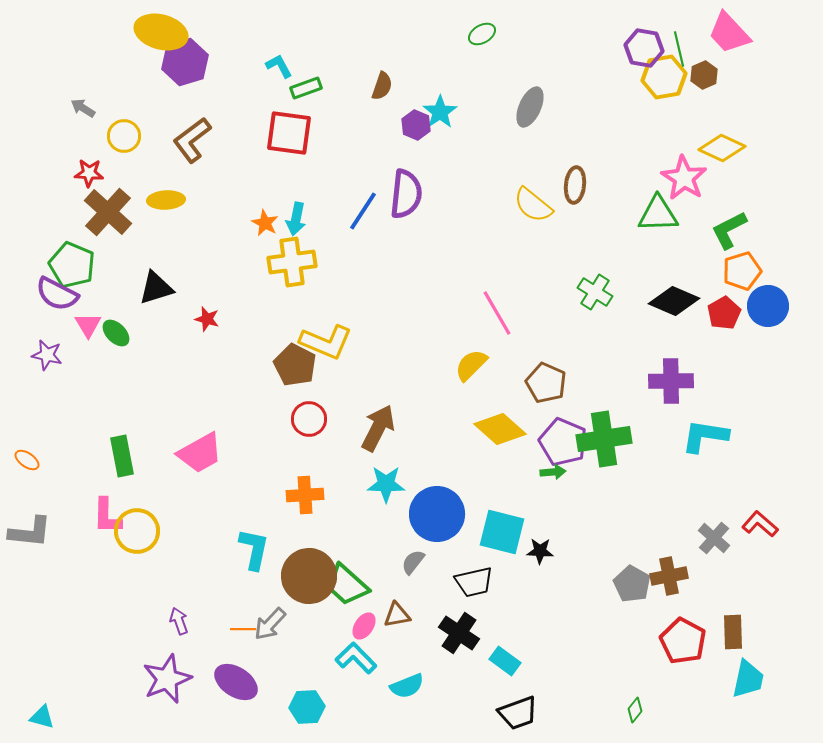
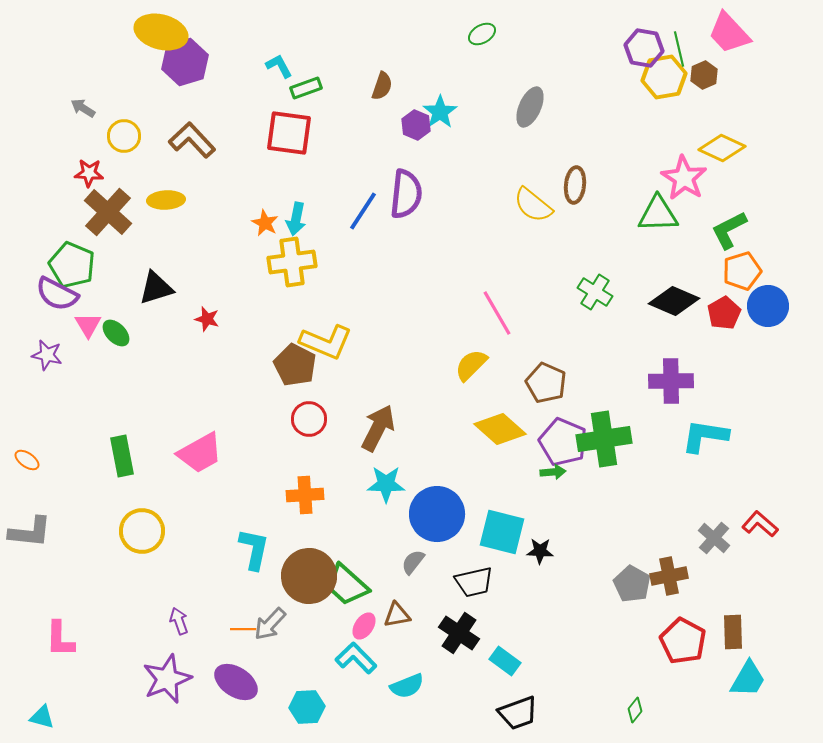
brown L-shape at (192, 140): rotated 84 degrees clockwise
pink L-shape at (107, 516): moved 47 px left, 123 px down
yellow circle at (137, 531): moved 5 px right
cyan trapezoid at (748, 679): rotated 18 degrees clockwise
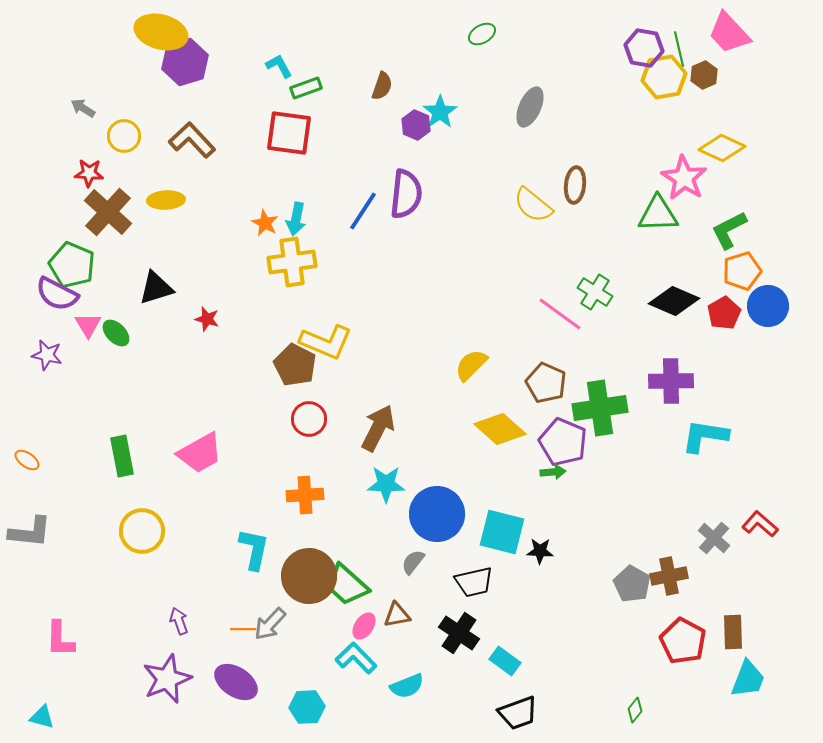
pink line at (497, 313): moved 63 px right, 1 px down; rotated 24 degrees counterclockwise
green cross at (604, 439): moved 4 px left, 31 px up
cyan trapezoid at (748, 679): rotated 9 degrees counterclockwise
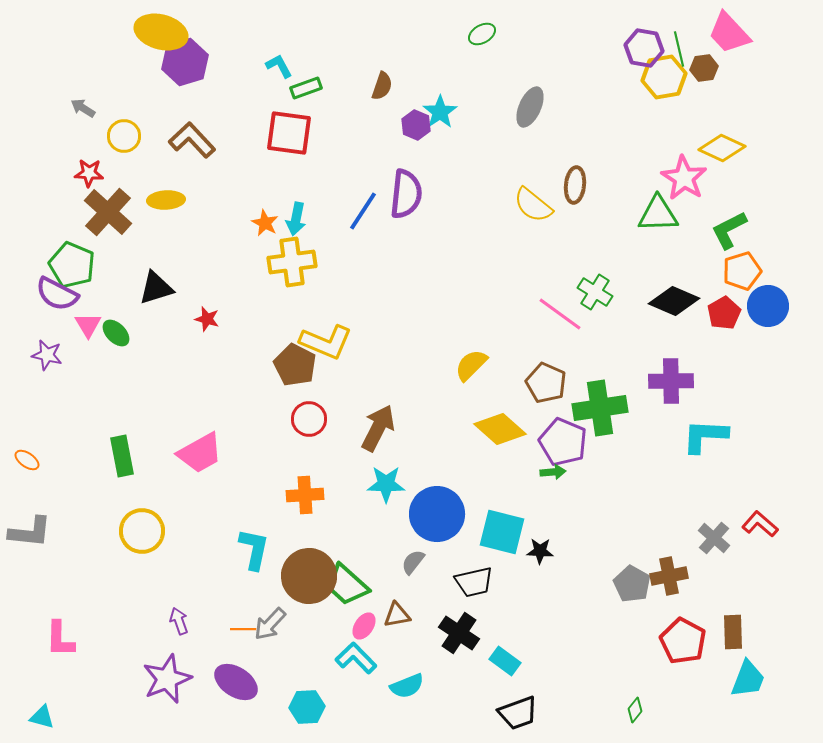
brown hexagon at (704, 75): moved 7 px up; rotated 16 degrees clockwise
cyan L-shape at (705, 436): rotated 6 degrees counterclockwise
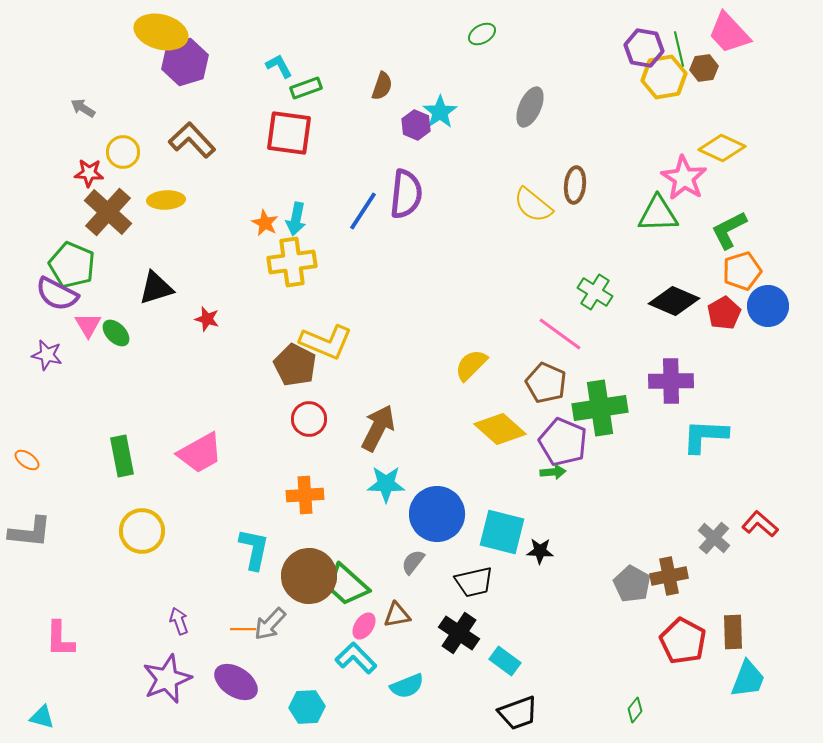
yellow circle at (124, 136): moved 1 px left, 16 px down
pink line at (560, 314): moved 20 px down
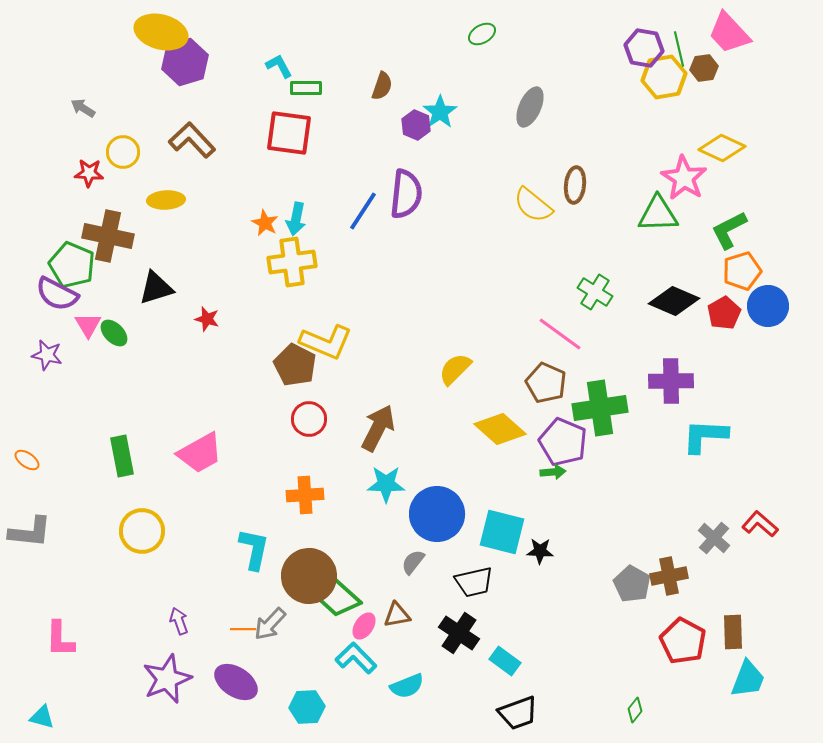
green rectangle at (306, 88): rotated 20 degrees clockwise
brown cross at (108, 212): moved 24 px down; rotated 30 degrees counterclockwise
green ellipse at (116, 333): moved 2 px left
yellow semicircle at (471, 365): moved 16 px left, 4 px down
green trapezoid at (347, 585): moved 9 px left, 12 px down
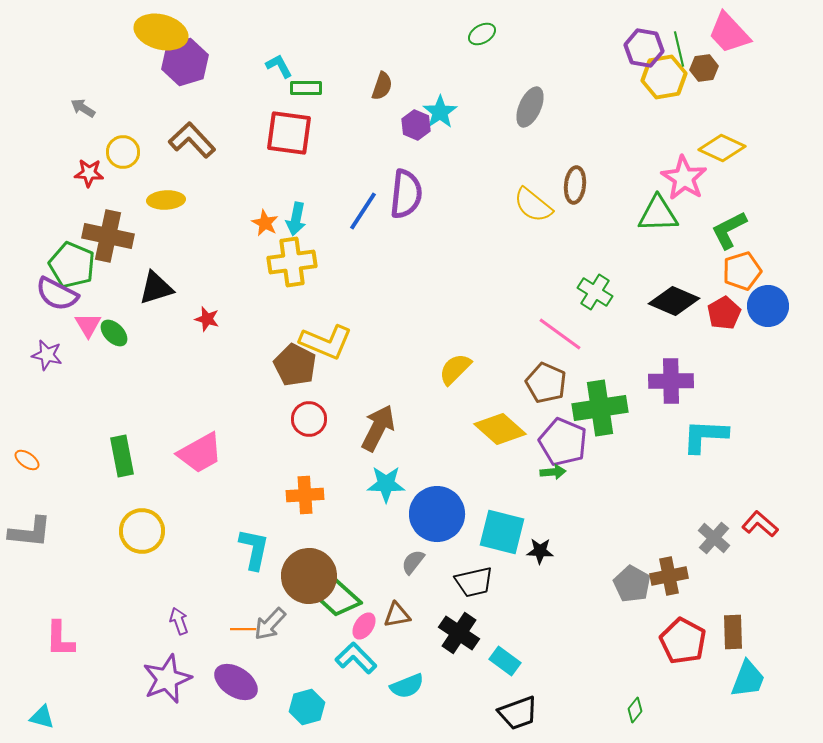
cyan hexagon at (307, 707): rotated 12 degrees counterclockwise
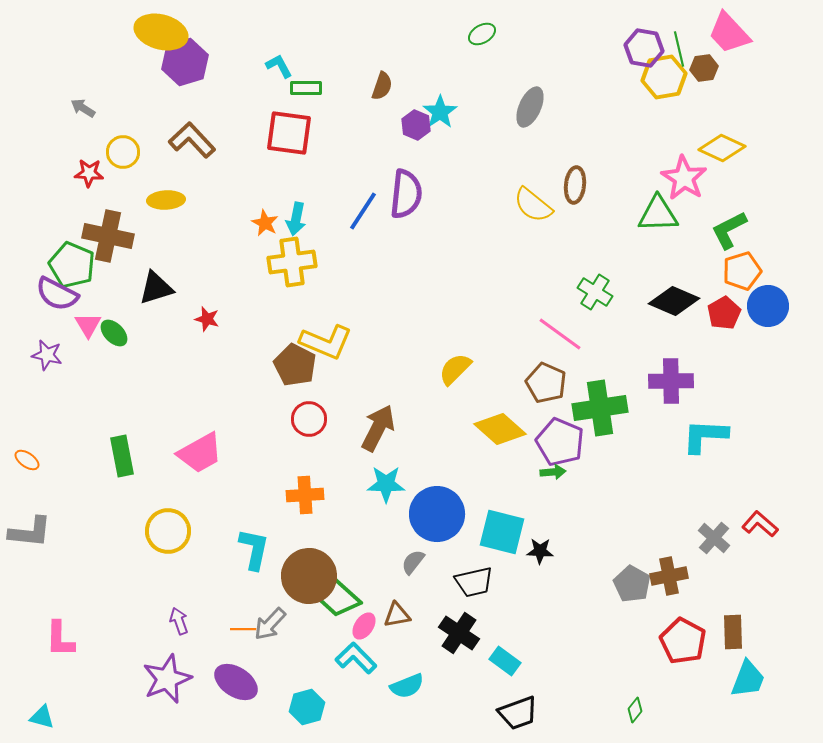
purple pentagon at (563, 442): moved 3 px left
yellow circle at (142, 531): moved 26 px right
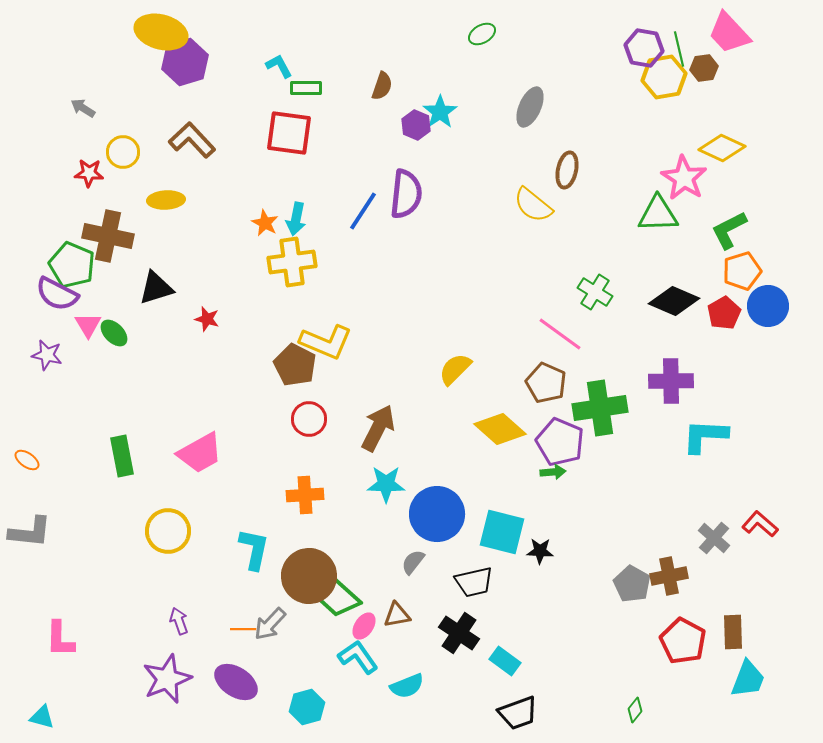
brown ellipse at (575, 185): moved 8 px left, 15 px up; rotated 6 degrees clockwise
cyan L-shape at (356, 658): moved 2 px right, 1 px up; rotated 9 degrees clockwise
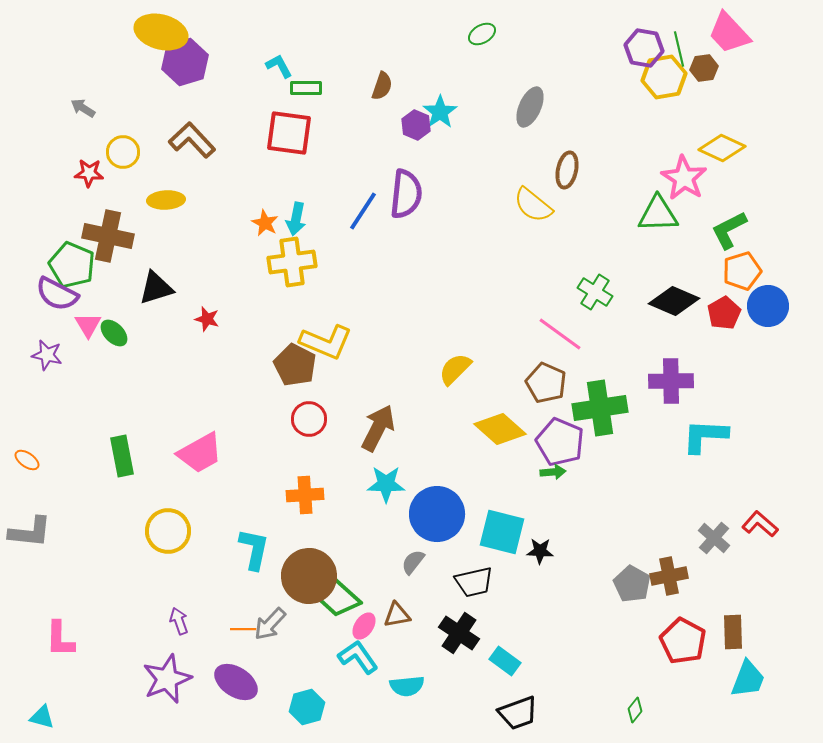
cyan semicircle at (407, 686): rotated 16 degrees clockwise
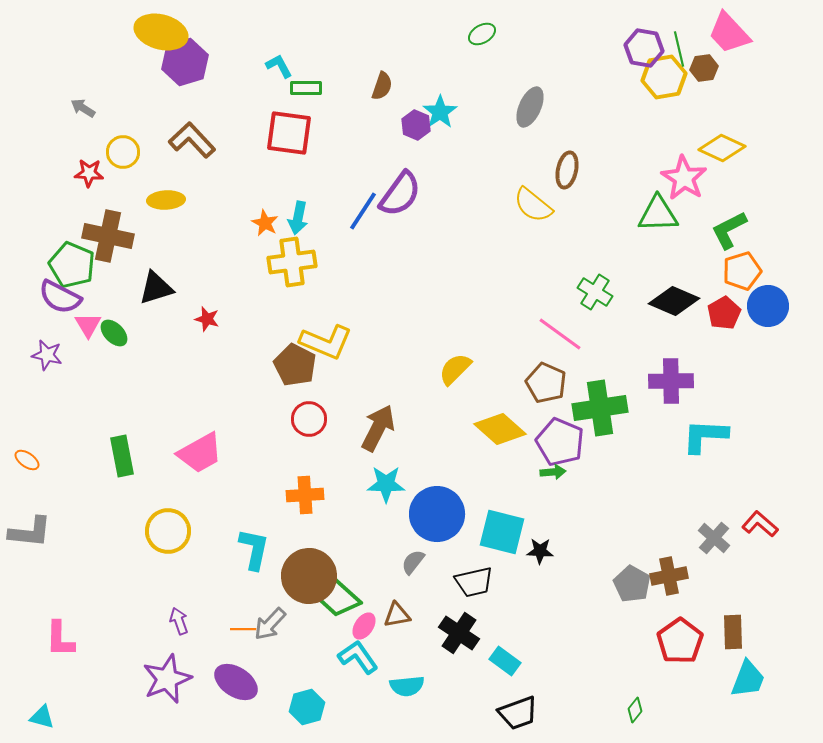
purple semicircle at (406, 194): moved 6 px left; rotated 30 degrees clockwise
cyan arrow at (296, 219): moved 2 px right, 1 px up
purple semicircle at (57, 294): moved 3 px right, 3 px down
red pentagon at (683, 641): moved 3 px left; rotated 9 degrees clockwise
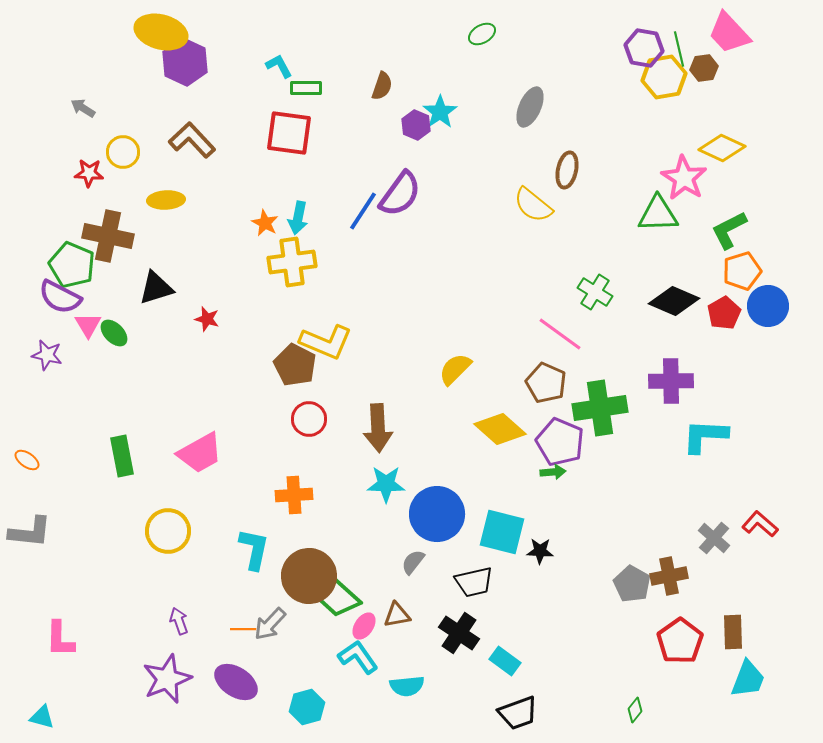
purple hexagon at (185, 62): rotated 18 degrees counterclockwise
brown arrow at (378, 428): rotated 150 degrees clockwise
orange cross at (305, 495): moved 11 px left
